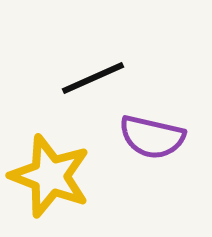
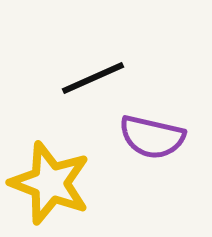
yellow star: moved 7 px down
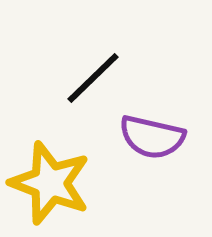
black line: rotated 20 degrees counterclockwise
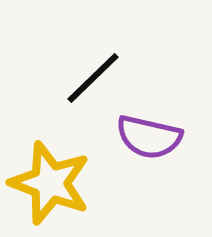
purple semicircle: moved 3 px left
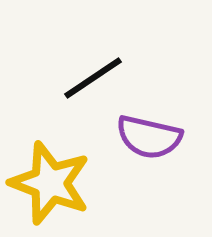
black line: rotated 10 degrees clockwise
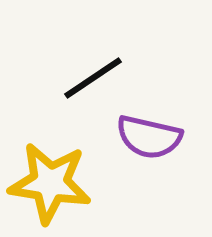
yellow star: rotated 12 degrees counterclockwise
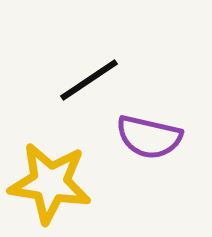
black line: moved 4 px left, 2 px down
